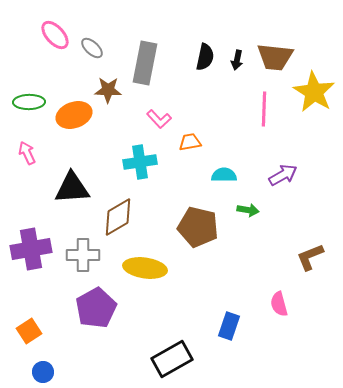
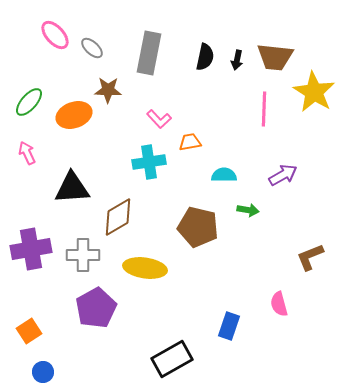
gray rectangle: moved 4 px right, 10 px up
green ellipse: rotated 48 degrees counterclockwise
cyan cross: moved 9 px right
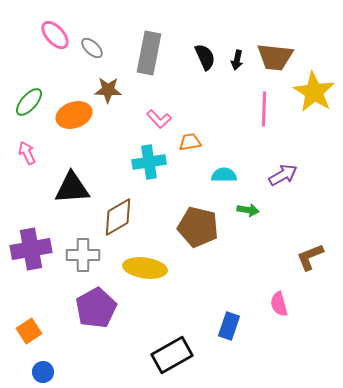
black semicircle: rotated 36 degrees counterclockwise
black rectangle: moved 4 px up
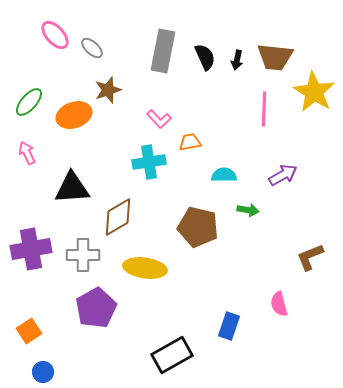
gray rectangle: moved 14 px right, 2 px up
brown star: rotated 20 degrees counterclockwise
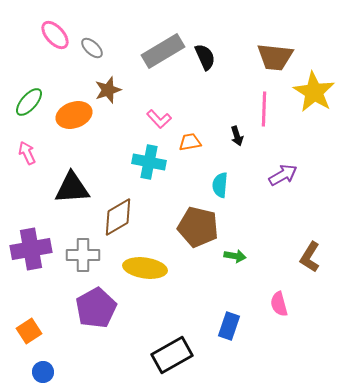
gray rectangle: rotated 48 degrees clockwise
black arrow: moved 76 px down; rotated 30 degrees counterclockwise
cyan cross: rotated 20 degrees clockwise
cyan semicircle: moved 4 px left, 10 px down; rotated 85 degrees counterclockwise
green arrow: moved 13 px left, 46 px down
brown L-shape: rotated 36 degrees counterclockwise
